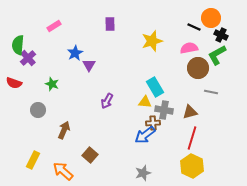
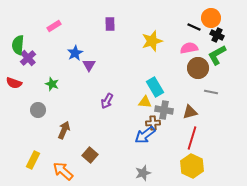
black cross: moved 4 px left
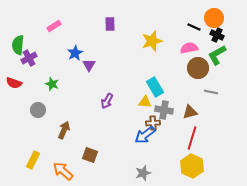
orange circle: moved 3 px right
purple cross: moved 1 px right; rotated 14 degrees clockwise
brown square: rotated 21 degrees counterclockwise
